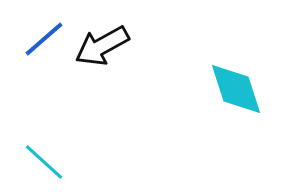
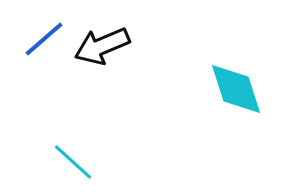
black arrow: rotated 6 degrees clockwise
cyan line: moved 29 px right
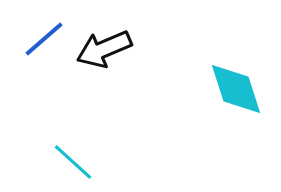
black arrow: moved 2 px right, 3 px down
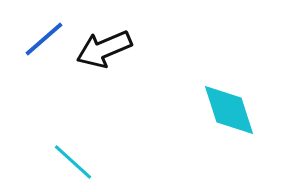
cyan diamond: moved 7 px left, 21 px down
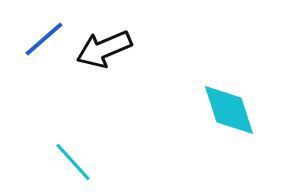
cyan line: rotated 6 degrees clockwise
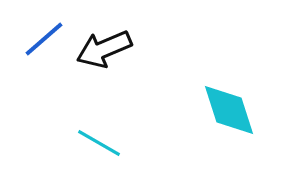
cyan line: moved 26 px right, 19 px up; rotated 18 degrees counterclockwise
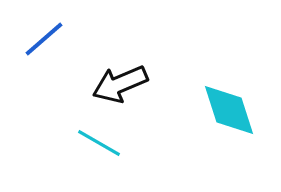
black arrow: moved 16 px right, 35 px down
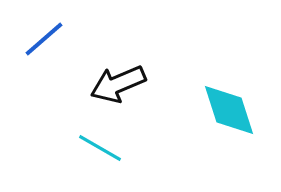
black arrow: moved 2 px left
cyan line: moved 1 px right, 5 px down
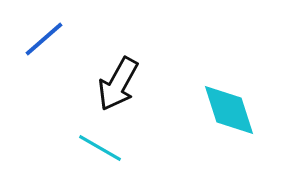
black arrow: rotated 38 degrees counterclockwise
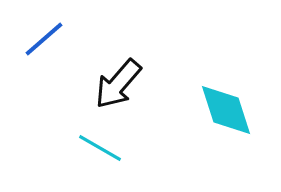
black arrow: rotated 12 degrees clockwise
cyan diamond: moved 3 px left
